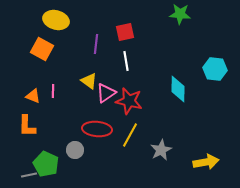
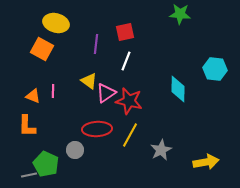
yellow ellipse: moved 3 px down
white line: rotated 30 degrees clockwise
red ellipse: rotated 8 degrees counterclockwise
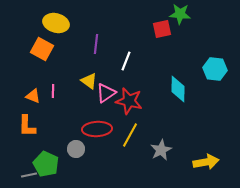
red square: moved 37 px right, 3 px up
gray circle: moved 1 px right, 1 px up
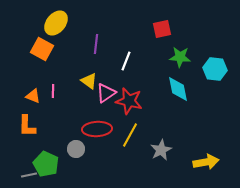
green star: moved 43 px down
yellow ellipse: rotated 65 degrees counterclockwise
cyan diamond: rotated 12 degrees counterclockwise
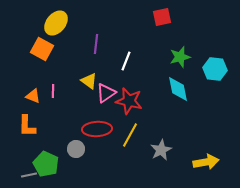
red square: moved 12 px up
green star: rotated 20 degrees counterclockwise
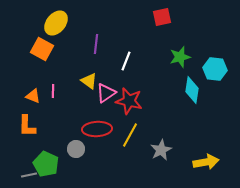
cyan diamond: moved 14 px right, 1 px down; rotated 20 degrees clockwise
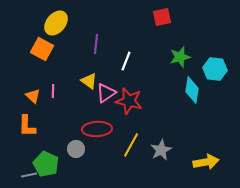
orange triangle: rotated 21 degrees clockwise
yellow line: moved 1 px right, 10 px down
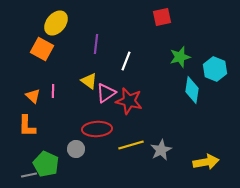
cyan hexagon: rotated 15 degrees clockwise
yellow line: rotated 45 degrees clockwise
